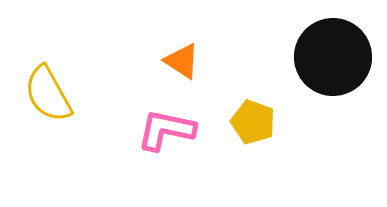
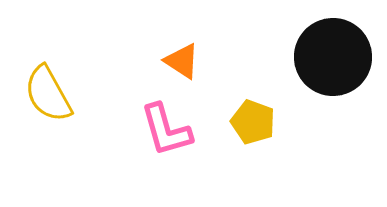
pink L-shape: rotated 118 degrees counterclockwise
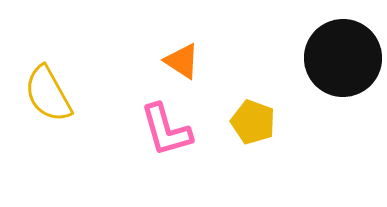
black circle: moved 10 px right, 1 px down
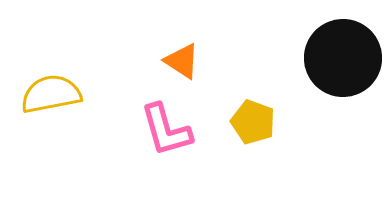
yellow semicircle: moved 3 px right; rotated 108 degrees clockwise
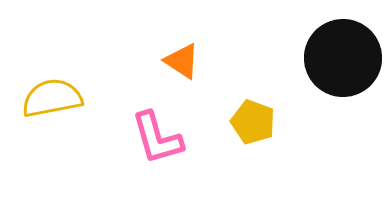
yellow semicircle: moved 1 px right, 4 px down
pink L-shape: moved 9 px left, 8 px down
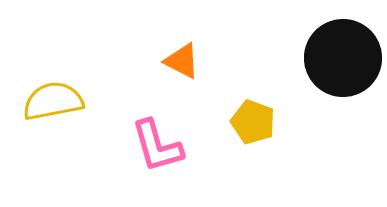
orange triangle: rotated 6 degrees counterclockwise
yellow semicircle: moved 1 px right, 3 px down
pink L-shape: moved 8 px down
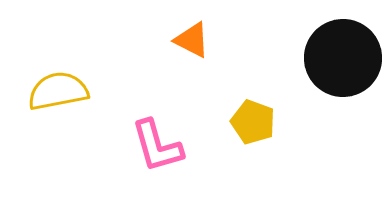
orange triangle: moved 10 px right, 21 px up
yellow semicircle: moved 5 px right, 10 px up
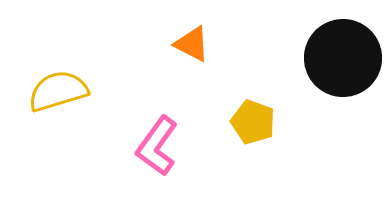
orange triangle: moved 4 px down
yellow semicircle: rotated 6 degrees counterclockwise
pink L-shape: rotated 52 degrees clockwise
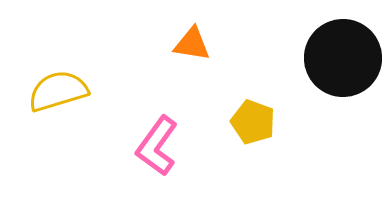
orange triangle: rotated 18 degrees counterclockwise
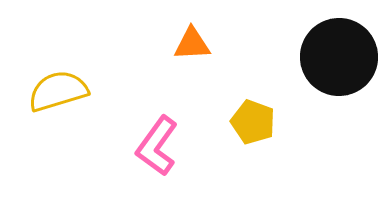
orange triangle: rotated 12 degrees counterclockwise
black circle: moved 4 px left, 1 px up
